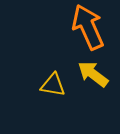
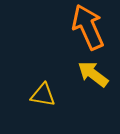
yellow triangle: moved 10 px left, 10 px down
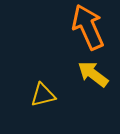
yellow triangle: rotated 24 degrees counterclockwise
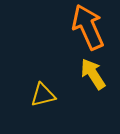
yellow arrow: rotated 20 degrees clockwise
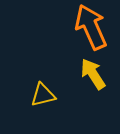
orange arrow: moved 3 px right
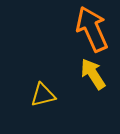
orange arrow: moved 1 px right, 2 px down
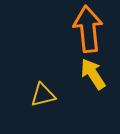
orange arrow: moved 4 px left; rotated 18 degrees clockwise
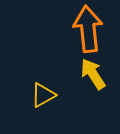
yellow triangle: rotated 16 degrees counterclockwise
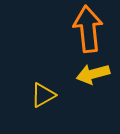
yellow arrow: rotated 72 degrees counterclockwise
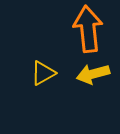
yellow triangle: moved 22 px up
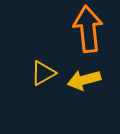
yellow arrow: moved 9 px left, 6 px down
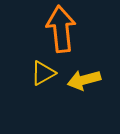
orange arrow: moved 27 px left
